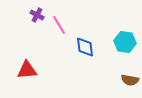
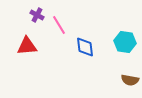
red triangle: moved 24 px up
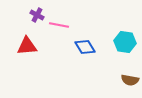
pink line: rotated 48 degrees counterclockwise
blue diamond: rotated 25 degrees counterclockwise
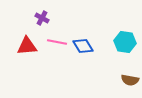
purple cross: moved 5 px right, 3 px down
pink line: moved 2 px left, 17 px down
blue diamond: moved 2 px left, 1 px up
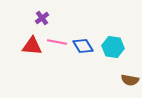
purple cross: rotated 24 degrees clockwise
cyan hexagon: moved 12 px left, 5 px down
red triangle: moved 5 px right; rotated 10 degrees clockwise
